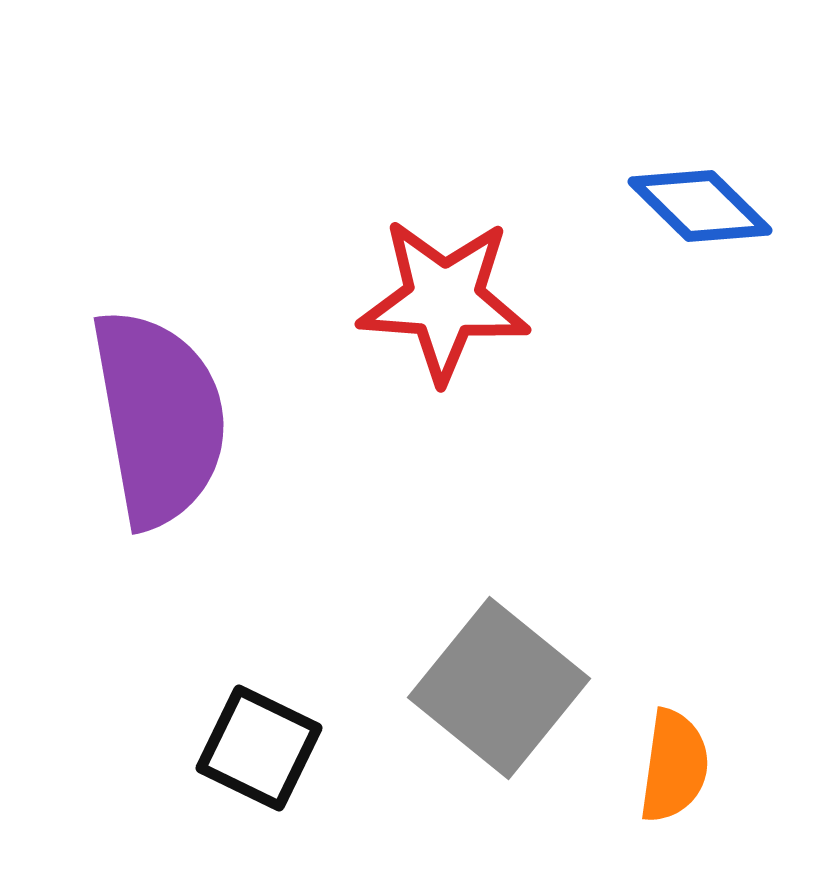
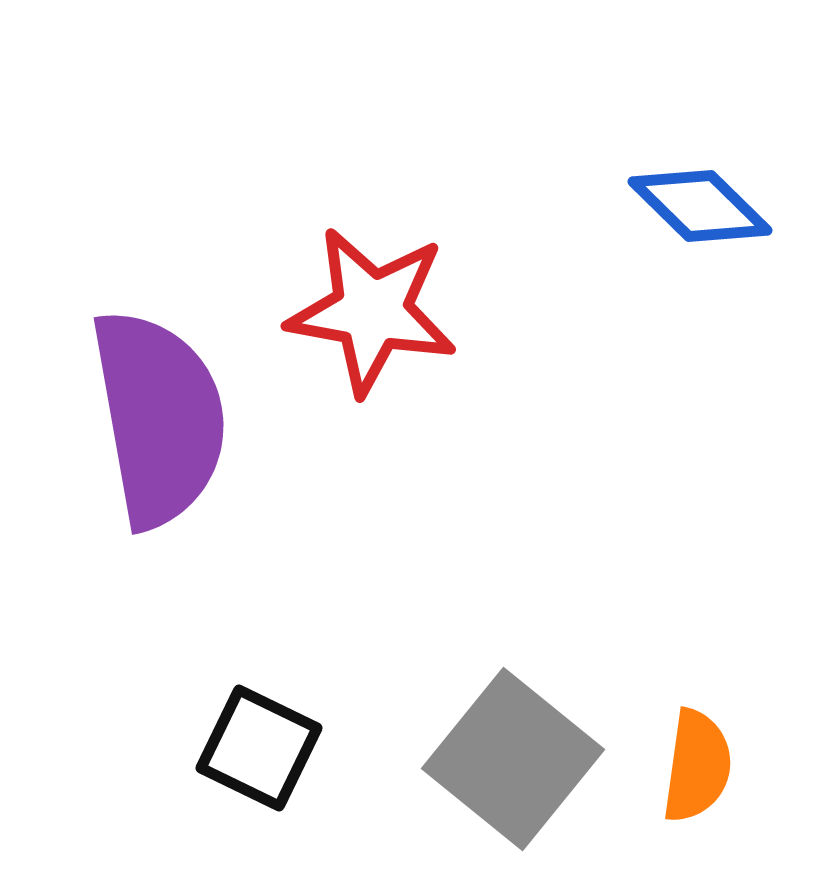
red star: moved 72 px left, 11 px down; rotated 6 degrees clockwise
gray square: moved 14 px right, 71 px down
orange semicircle: moved 23 px right
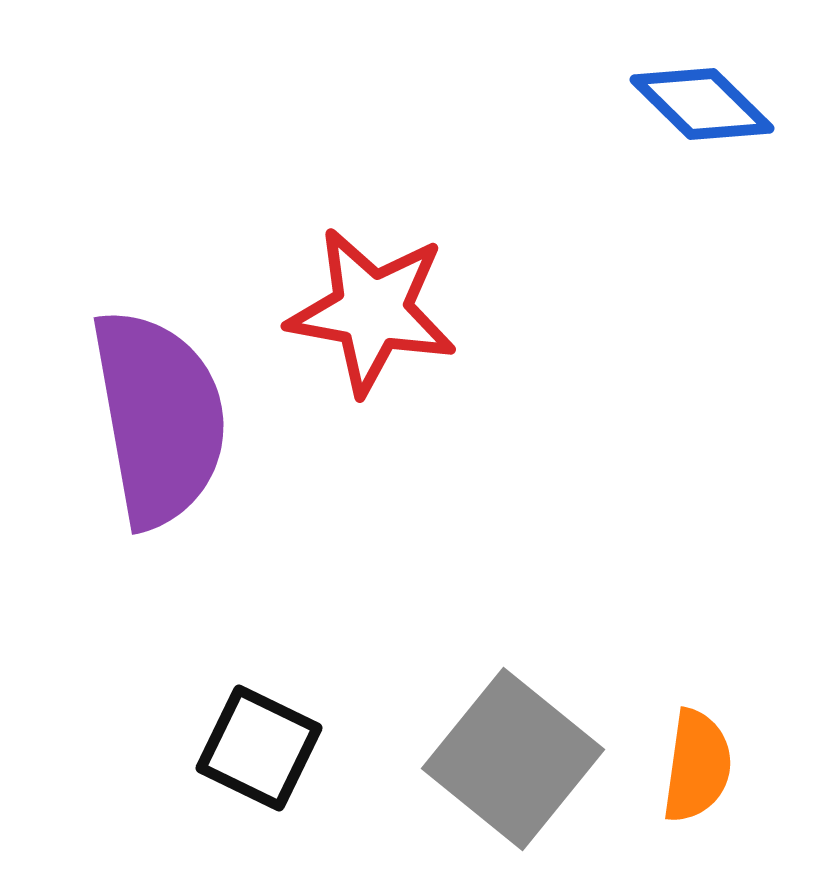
blue diamond: moved 2 px right, 102 px up
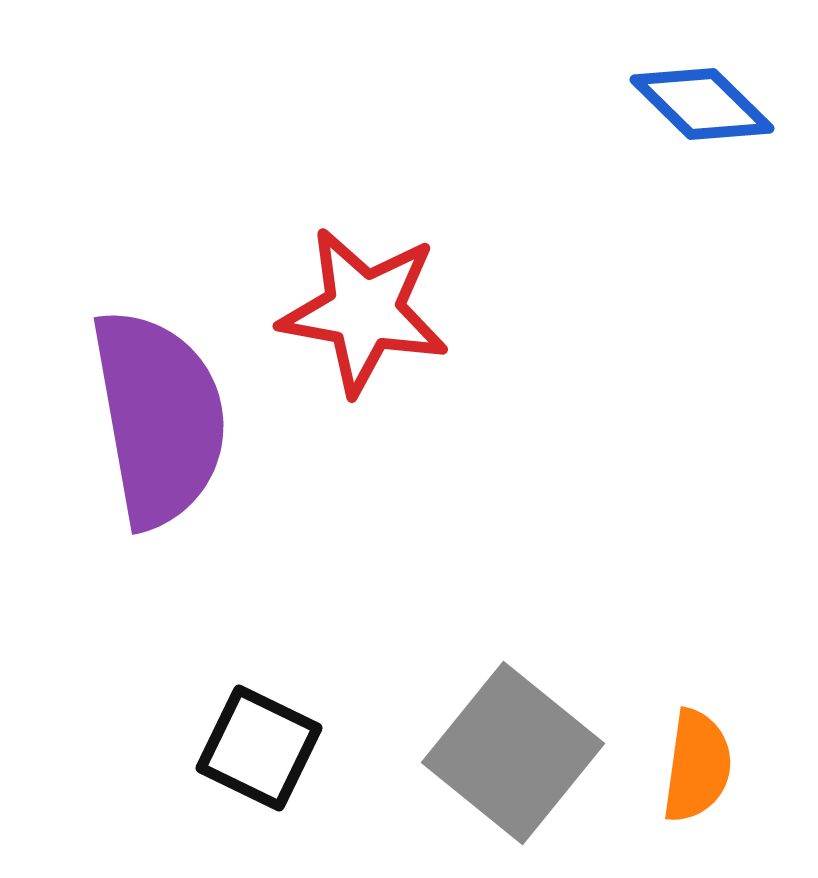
red star: moved 8 px left
gray square: moved 6 px up
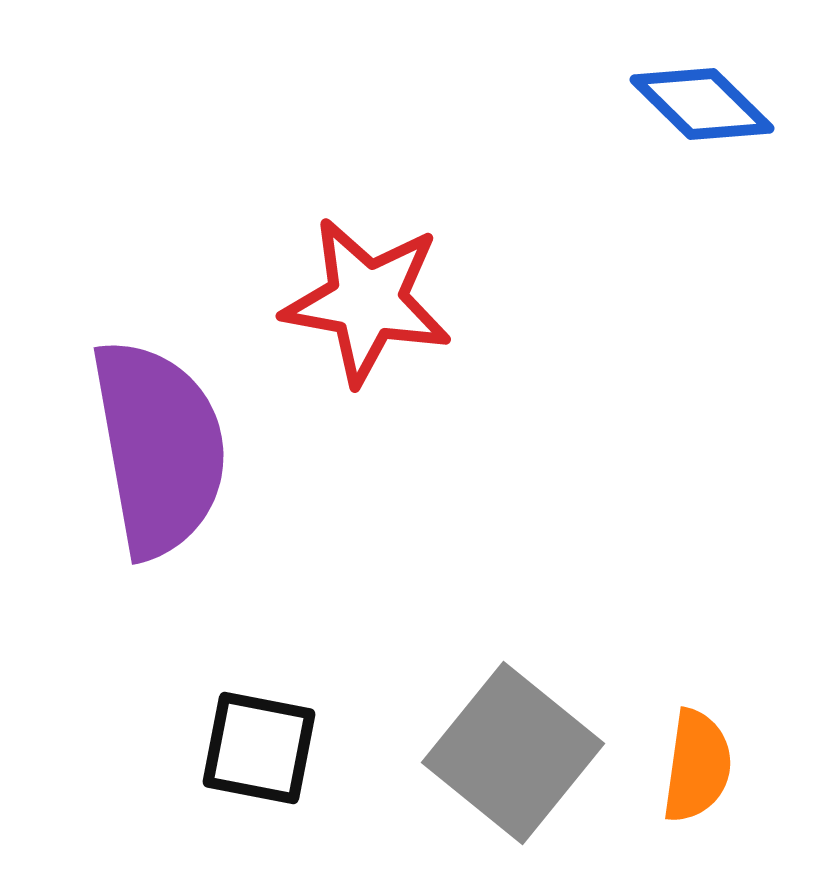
red star: moved 3 px right, 10 px up
purple semicircle: moved 30 px down
black square: rotated 15 degrees counterclockwise
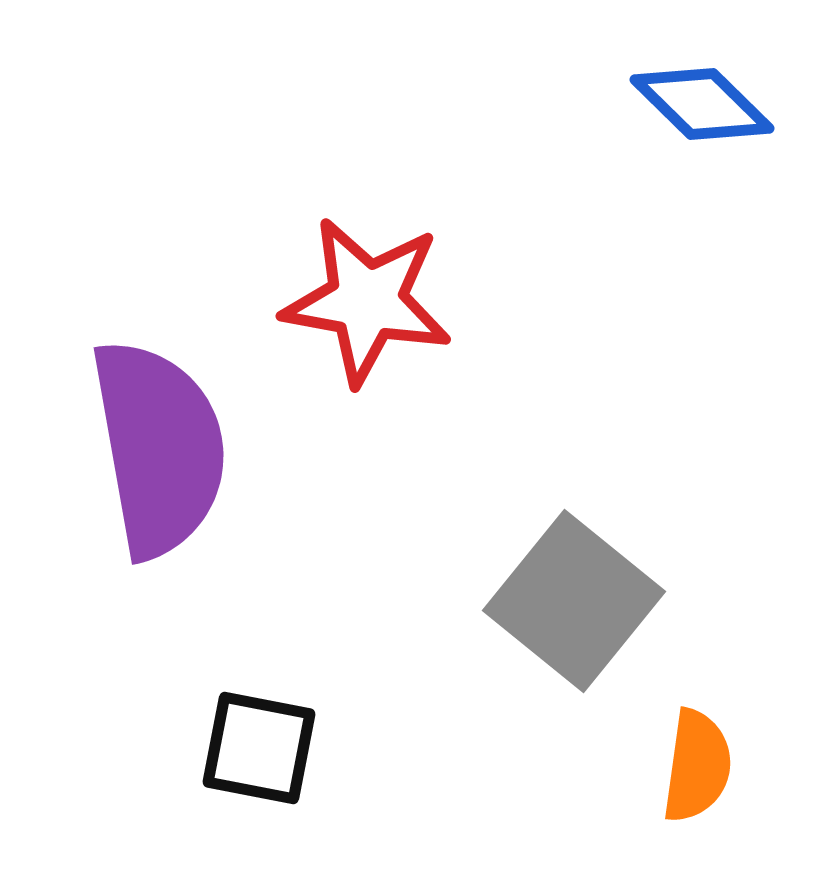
gray square: moved 61 px right, 152 px up
